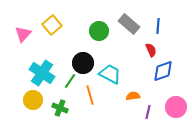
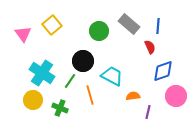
pink triangle: rotated 18 degrees counterclockwise
red semicircle: moved 1 px left, 3 px up
black circle: moved 2 px up
cyan trapezoid: moved 2 px right, 2 px down
pink circle: moved 11 px up
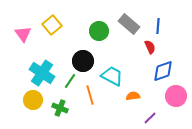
purple line: moved 2 px right, 6 px down; rotated 32 degrees clockwise
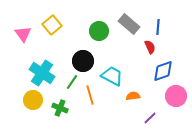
blue line: moved 1 px down
green line: moved 2 px right, 1 px down
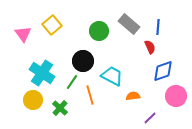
green cross: rotated 21 degrees clockwise
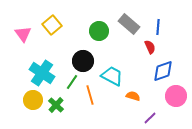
orange semicircle: rotated 24 degrees clockwise
green cross: moved 4 px left, 3 px up
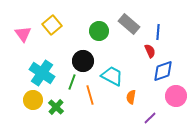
blue line: moved 5 px down
red semicircle: moved 4 px down
green line: rotated 14 degrees counterclockwise
orange semicircle: moved 2 px left, 1 px down; rotated 96 degrees counterclockwise
green cross: moved 2 px down
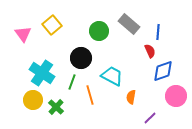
black circle: moved 2 px left, 3 px up
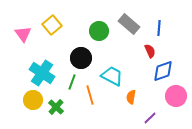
blue line: moved 1 px right, 4 px up
